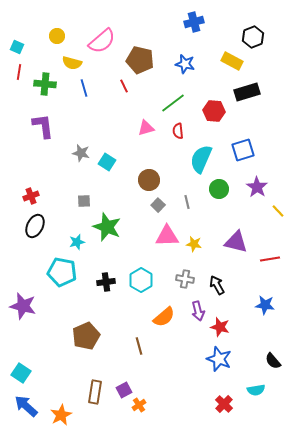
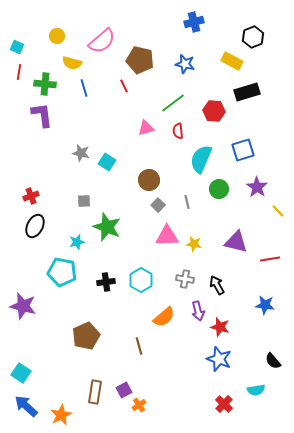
purple L-shape at (43, 126): moved 1 px left, 11 px up
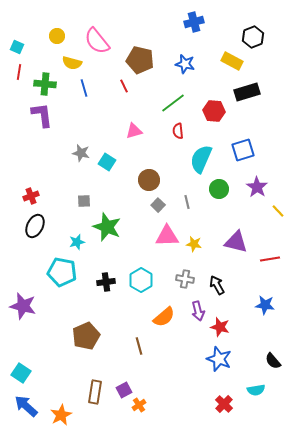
pink semicircle at (102, 41): moved 5 px left; rotated 92 degrees clockwise
pink triangle at (146, 128): moved 12 px left, 3 px down
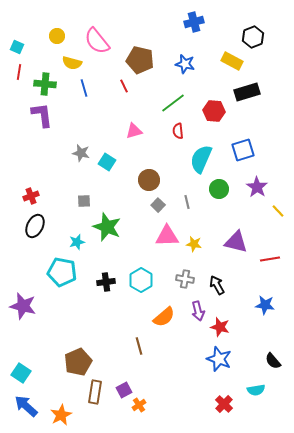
brown pentagon at (86, 336): moved 8 px left, 26 px down
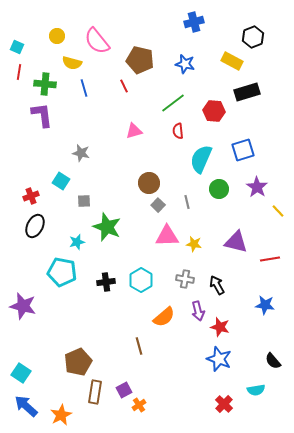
cyan square at (107, 162): moved 46 px left, 19 px down
brown circle at (149, 180): moved 3 px down
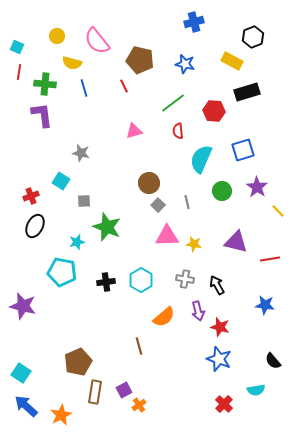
green circle at (219, 189): moved 3 px right, 2 px down
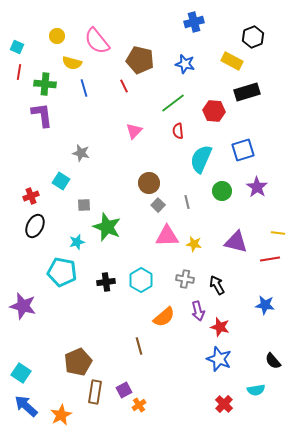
pink triangle at (134, 131): rotated 30 degrees counterclockwise
gray square at (84, 201): moved 4 px down
yellow line at (278, 211): moved 22 px down; rotated 40 degrees counterclockwise
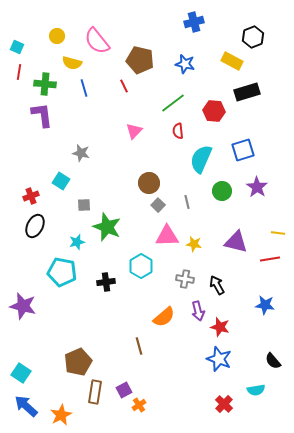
cyan hexagon at (141, 280): moved 14 px up
